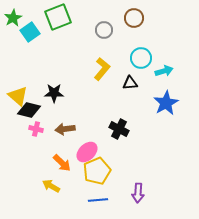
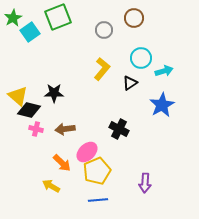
black triangle: rotated 28 degrees counterclockwise
blue star: moved 4 px left, 2 px down
purple arrow: moved 7 px right, 10 px up
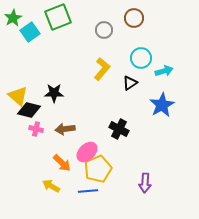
yellow pentagon: moved 1 px right, 2 px up
blue line: moved 10 px left, 9 px up
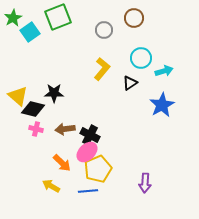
black diamond: moved 4 px right, 1 px up
black cross: moved 29 px left, 6 px down
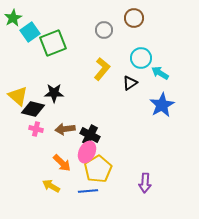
green square: moved 5 px left, 26 px down
cyan arrow: moved 4 px left, 2 px down; rotated 132 degrees counterclockwise
pink ellipse: rotated 20 degrees counterclockwise
yellow pentagon: rotated 8 degrees counterclockwise
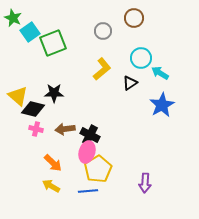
green star: rotated 18 degrees counterclockwise
gray circle: moved 1 px left, 1 px down
yellow L-shape: rotated 10 degrees clockwise
pink ellipse: rotated 10 degrees counterclockwise
orange arrow: moved 9 px left
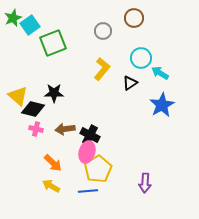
green star: rotated 24 degrees clockwise
cyan square: moved 7 px up
yellow L-shape: rotated 10 degrees counterclockwise
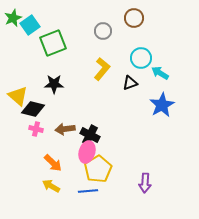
black triangle: rotated 14 degrees clockwise
black star: moved 9 px up
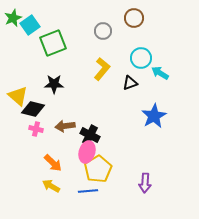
blue star: moved 8 px left, 11 px down
brown arrow: moved 3 px up
